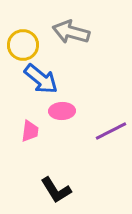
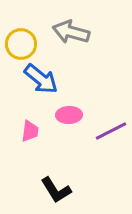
yellow circle: moved 2 px left, 1 px up
pink ellipse: moved 7 px right, 4 px down
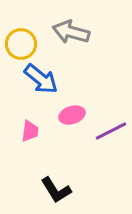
pink ellipse: moved 3 px right; rotated 15 degrees counterclockwise
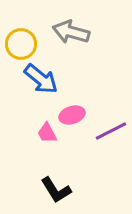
pink trapezoid: moved 17 px right, 2 px down; rotated 145 degrees clockwise
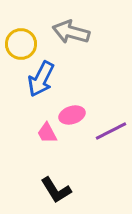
blue arrow: rotated 78 degrees clockwise
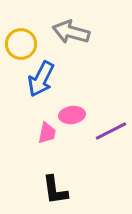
pink ellipse: rotated 10 degrees clockwise
pink trapezoid: rotated 140 degrees counterclockwise
black L-shape: moved 1 px left; rotated 24 degrees clockwise
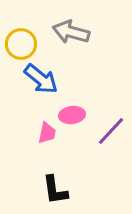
blue arrow: rotated 78 degrees counterclockwise
purple line: rotated 20 degrees counterclockwise
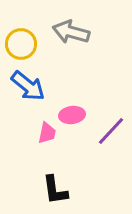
blue arrow: moved 13 px left, 7 px down
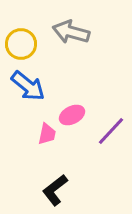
pink ellipse: rotated 20 degrees counterclockwise
pink trapezoid: moved 1 px down
black L-shape: rotated 60 degrees clockwise
